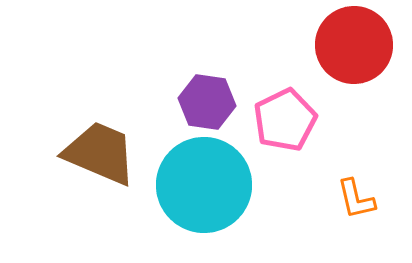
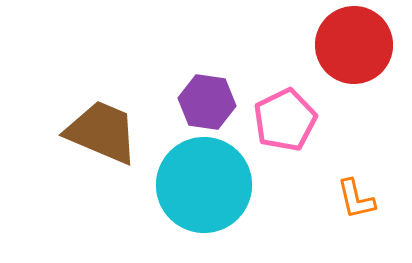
brown trapezoid: moved 2 px right, 21 px up
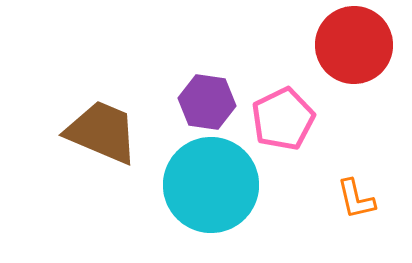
pink pentagon: moved 2 px left, 1 px up
cyan circle: moved 7 px right
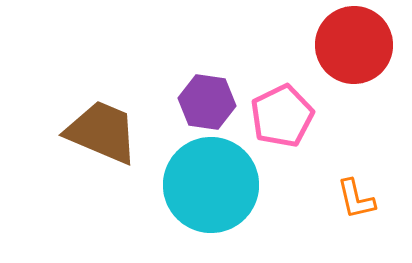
pink pentagon: moved 1 px left, 3 px up
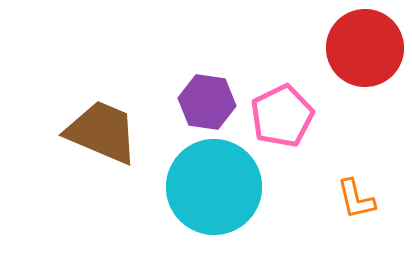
red circle: moved 11 px right, 3 px down
cyan circle: moved 3 px right, 2 px down
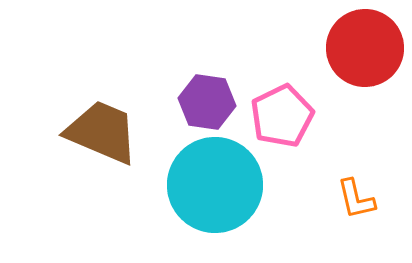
cyan circle: moved 1 px right, 2 px up
